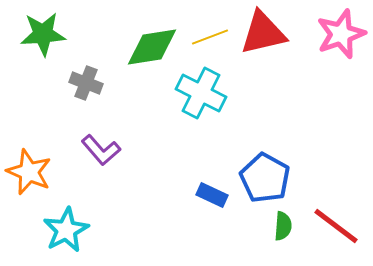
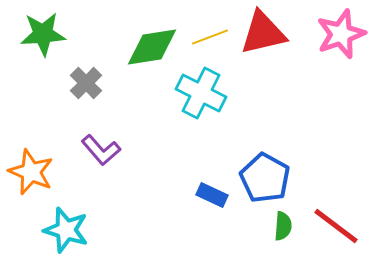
gray cross: rotated 24 degrees clockwise
orange star: moved 2 px right
cyan star: rotated 27 degrees counterclockwise
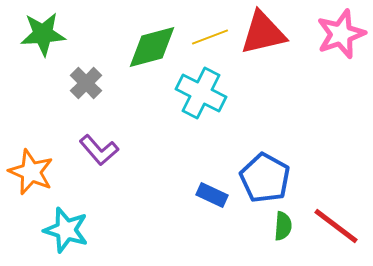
green diamond: rotated 6 degrees counterclockwise
purple L-shape: moved 2 px left
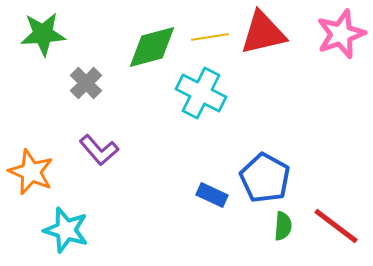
yellow line: rotated 12 degrees clockwise
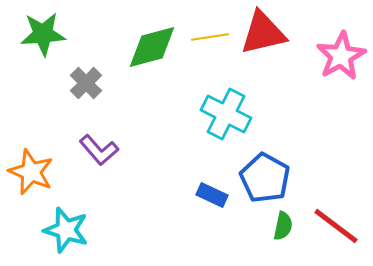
pink star: moved 22 px down; rotated 9 degrees counterclockwise
cyan cross: moved 25 px right, 21 px down
green semicircle: rotated 8 degrees clockwise
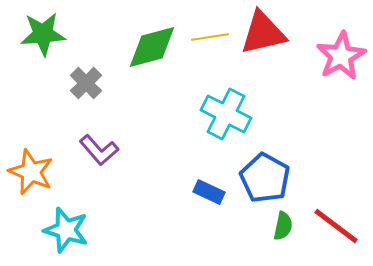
blue rectangle: moved 3 px left, 3 px up
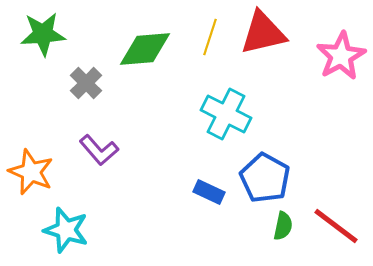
yellow line: rotated 63 degrees counterclockwise
green diamond: moved 7 px left, 2 px down; rotated 10 degrees clockwise
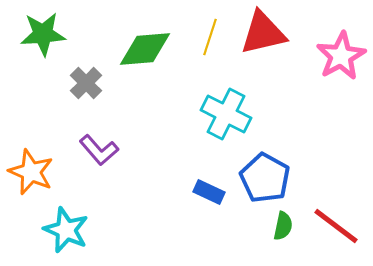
cyan star: rotated 6 degrees clockwise
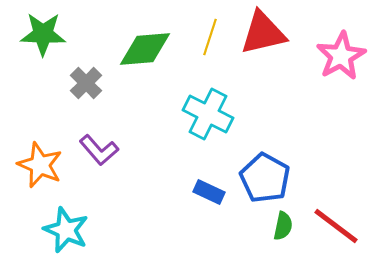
green star: rotated 6 degrees clockwise
cyan cross: moved 18 px left
orange star: moved 9 px right, 7 px up
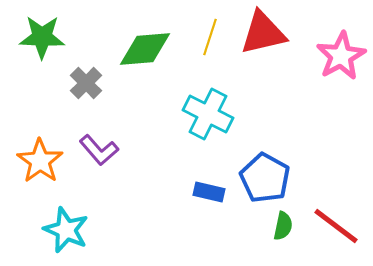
green star: moved 1 px left, 3 px down
orange star: moved 4 px up; rotated 12 degrees clockwise
blue rectangle: rotated 12 degrees counterclockwise
